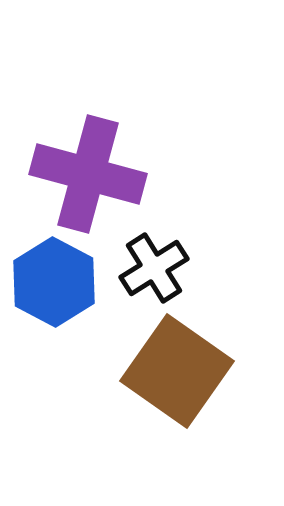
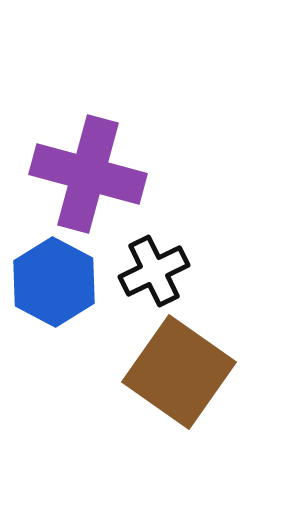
black cross: moved 3 px down; rotated 6 degrees clockwise
brown square: moved 2 px right, 1 px down
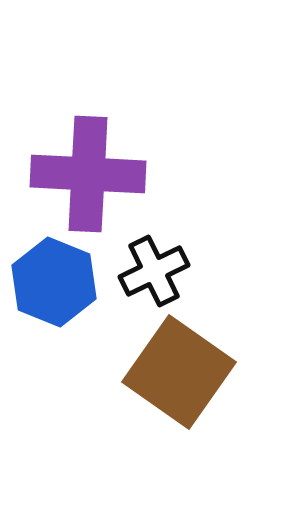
purple cross: rotated 12 degrees counterclockwise
blue hexagon: rotated 6 degrees counterclockwise
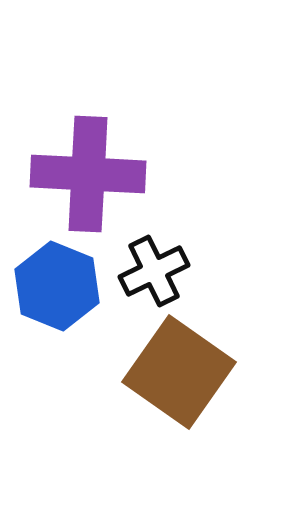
blue hexagon: moved 3 px right, 4 px down
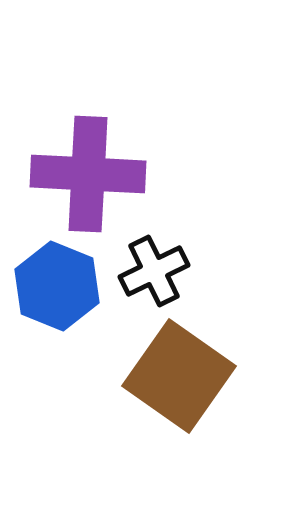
brown square: moved 4 px down
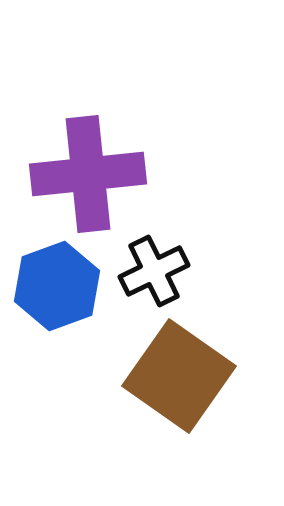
purple cross: rotated 9 degrees counterclockwise
blue hexagon: rotated 18 degrees clockwise
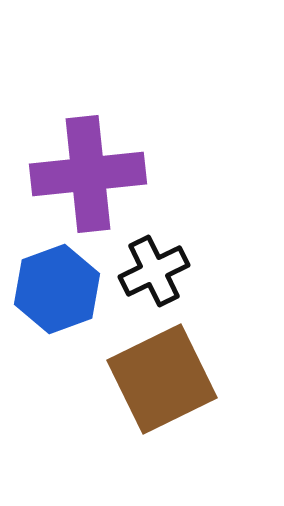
blue hexagon: moved 3 px down
brown square: moved 17 px left, 3 px down; rotated 29 degrees clockwise
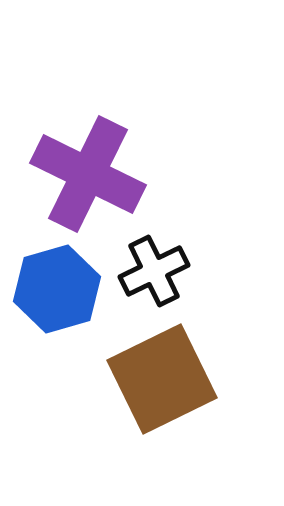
purple cross: rotated 32 degrees clockwise
blue hexagon: rotated 4 degrees clockwise
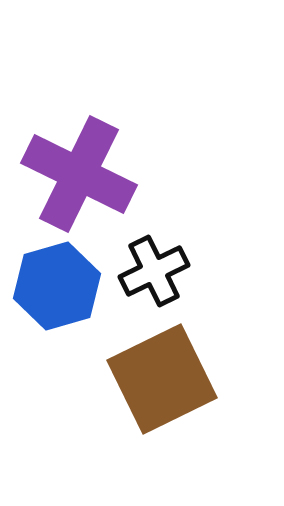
purple cross: moved 9 px left
blue hexagon: moved 3 px up
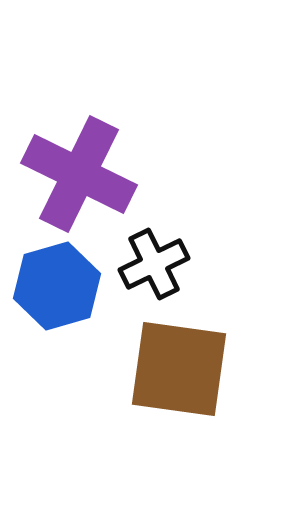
black cross: moved 7 px up
brown square: moved 17 px right, 10 px up; rotated 34 degrees clockwise
